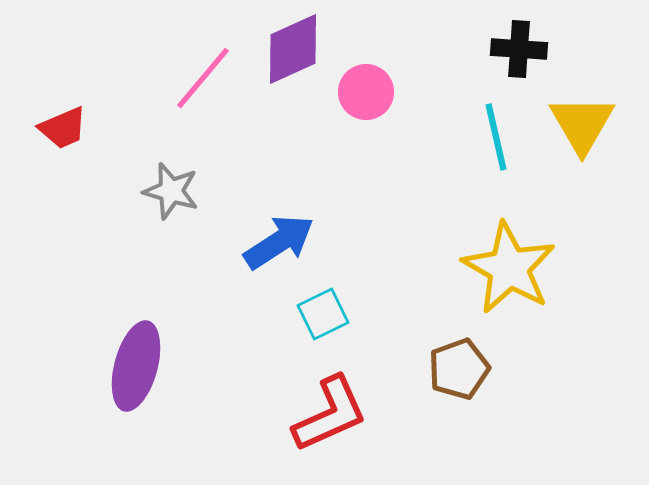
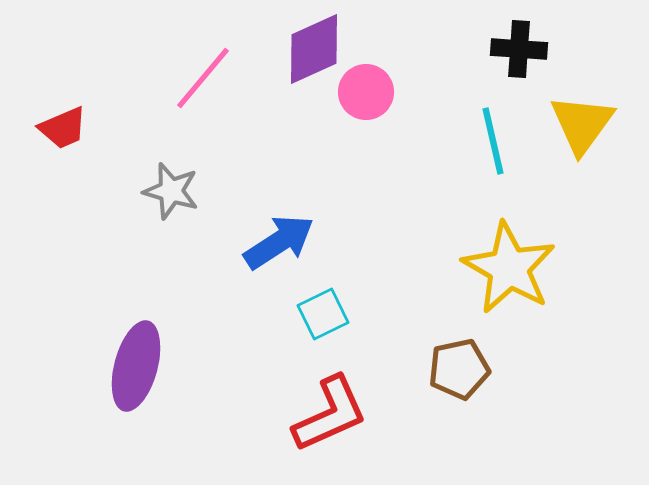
purple diamond: moved 21 px right
yellow triangle: rotated 6 degrees clockwise
cyan line: moved 3 px left, 4 px down
brown pentagon: rotated 8 degrees clockwise
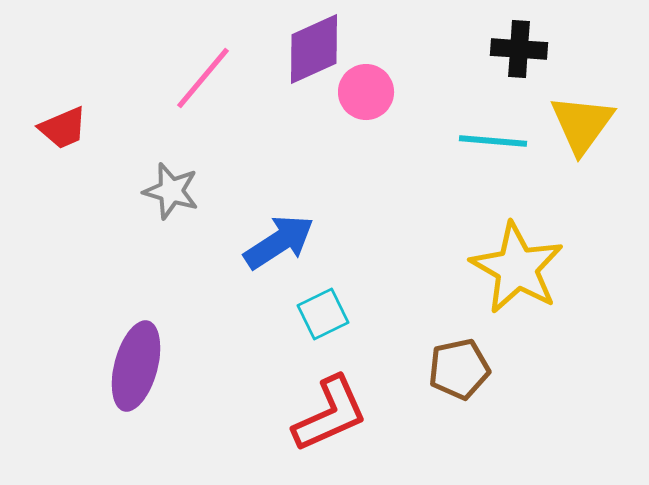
cyan line: rotated 72 degrees counterclockwise
yellow star: moved 8 px right
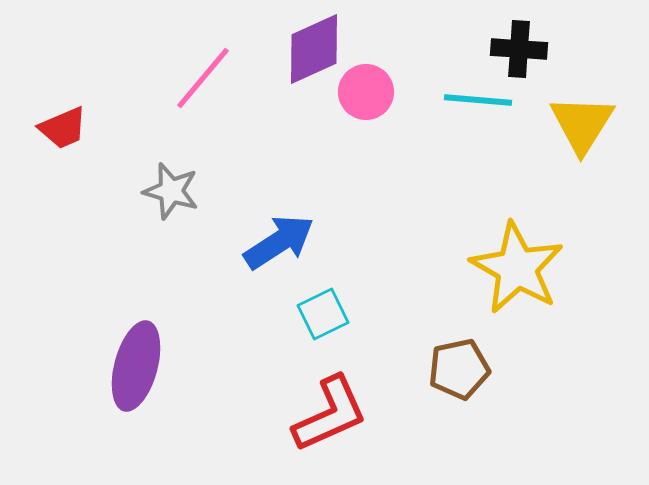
yellow triangle: rotated 4 degrees counterclockwise
cyan line: moved 15 px left, 41 px up
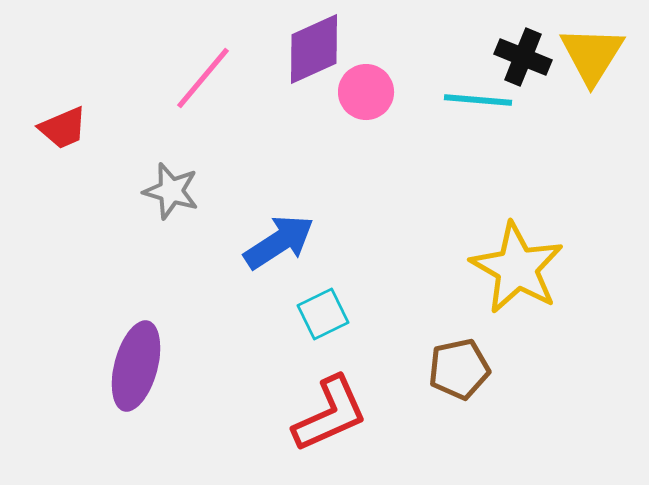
black cross: moved 4 px right, 8 px down; rotated 18 degrees clockwise
yellow triangle: moved 10 px right, 69 px up
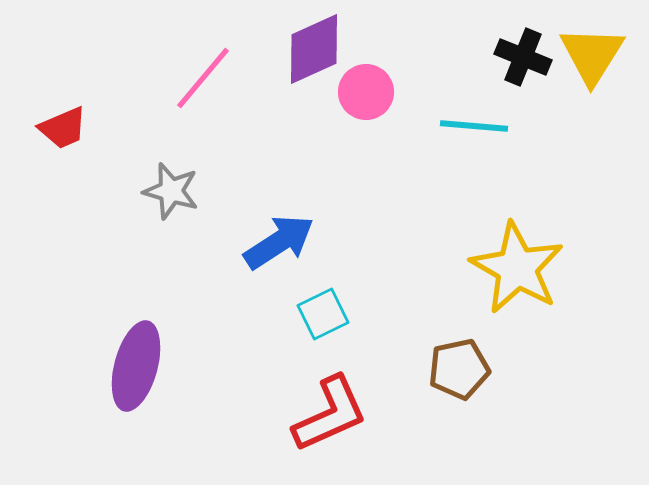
cyan line: moved 4 px left, 26 px down
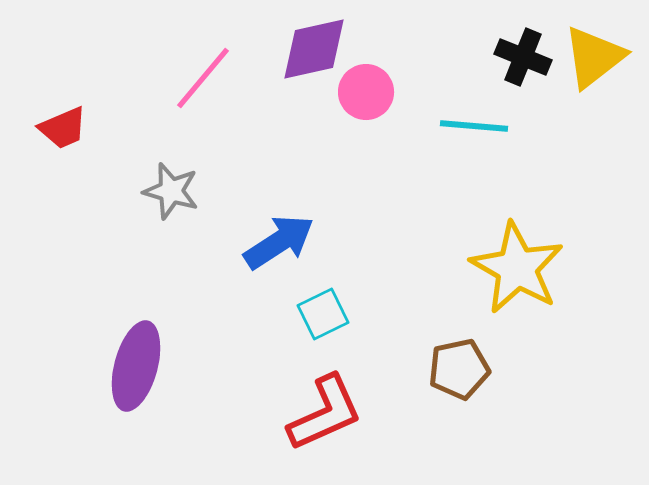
purple diamond: rotated 12 degrees clockwise
yellow triangle: moved 2 px right, 2 px down; rotated 20 degrees clockwise
red L-shape: moved 5 px left, 1 px up
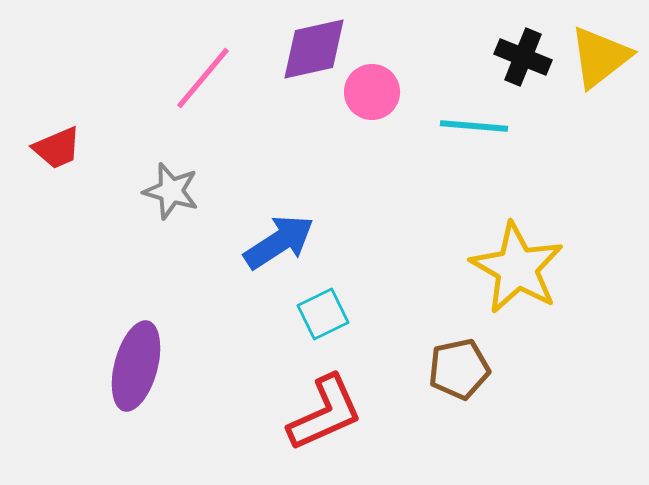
yellow triangle: moved 6 px right
pink circle: moved 6 px right
red trapezoid: moved 6 px left, 20 px down
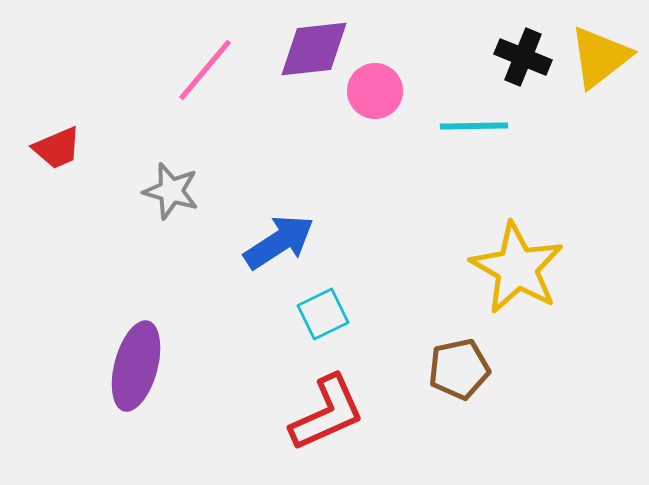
purple diamond: rotated 6 degrees clockwise
pink line: moved 2 px right, 8 px up
pink circle: moved 3 px right, 1 px up
cyan line: rotated 6 degrees counterclockwise
red L-shape: moved 2 px right
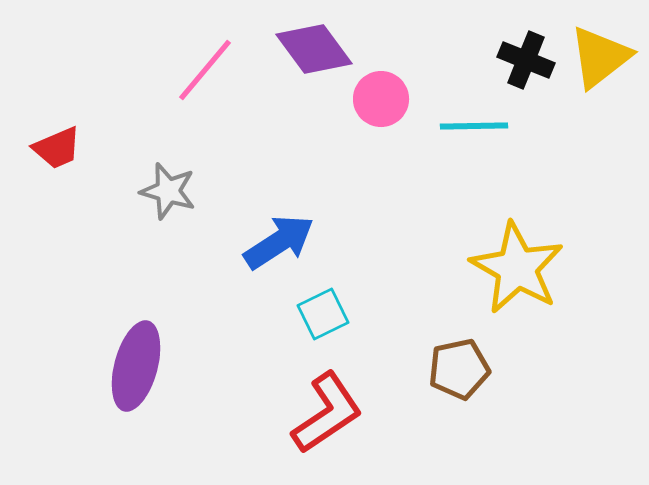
purple diamond: rotated 60 degrees clockwise
black cross: moved 3 px right, 3 px down
pink circle: moved 6 px right, 8 px down
gray star: moved 3 px left
red L-shape: rotated 10 degrees counterclockwise
